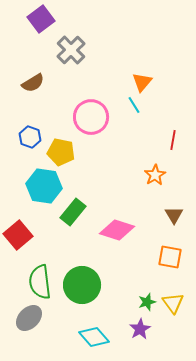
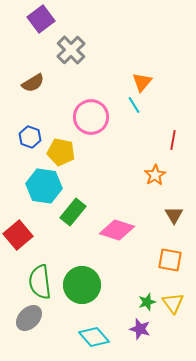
orange square: moved 3 px down
purple star: rotated 25 degrees counterclockwise
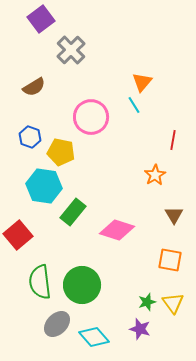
brown semicircle: moved 1 px right, 4 px down
gray ellipse: moved 28 px right, 6 px down
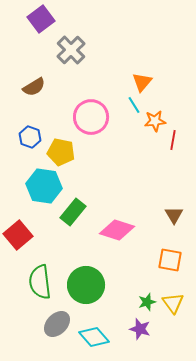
orange star: moved 54 px up; rotated 25 degrees clockwise
green circle: moved 4 px right
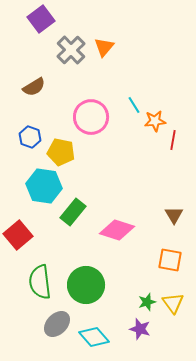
orange triangle: moved 38 px left, 35 px up
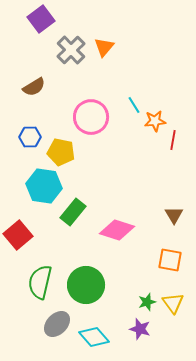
blue hexagon: rotated 20 degrees counterclockwise
green semicircle: rotated 20 degrees clockwise
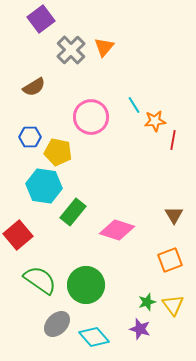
yellow pentagon: moved 3 px left
orange square: rotated 30 degrees counterclockwise
green semicircle: moved 2 px up; rotated 112 degrees clockwise
yellow triangle: moved 2 px down
